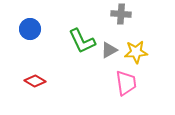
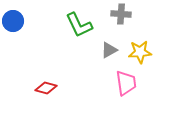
blue circle: moved 17 px left, 8 px up
green L-shape: moved 3 px left, 16 px up
yellow star: moved 4 px right
red diamond: moved 11 px right, 7 px down; rotated 15 degrees counterclockwise
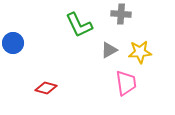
blue circle: moved 22 px down
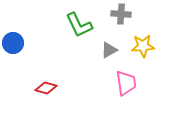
yellow star: moved 3 px right, 6 px up
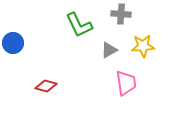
red diamond: moved 2 px up
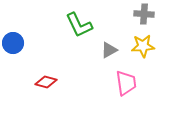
gray cross: moved 23 px right
red diamond: moved 4 px up
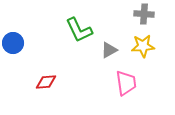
green L-shape: moved 5 px down
red diamond: rotated 20 degrees counterclockwise
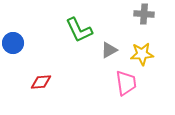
yellow star: moved 1 px left, 8 px down
red diamond: moved 5 px left
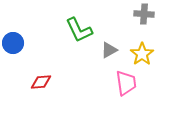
yellow star: rotated 30 degrees counterclockwise
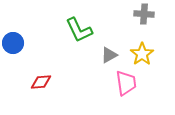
gray triangle: moved 5 px down
